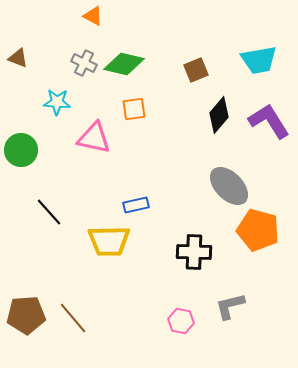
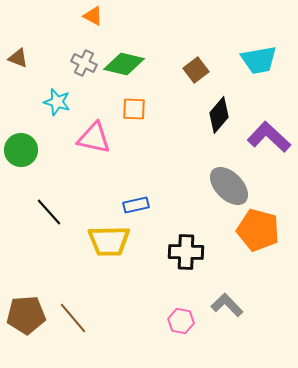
brown square: rotated 15 degrees counterclockwise
cyan star: rotated 12 degrees clockwise
orange square: rotated 10 degrees clockwise
purple L-shape: moved 16 px down; rotated 15 degrees counterclockwise
black cross: moved 8 px left
gray L-shape: moved 3 px left, 1 px up; rotated 60 degrees clockwise
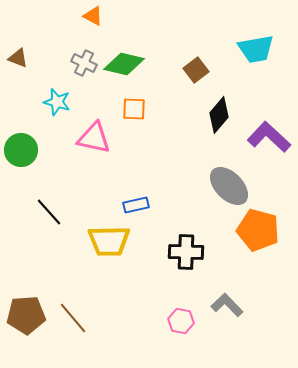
cyan trapezoid: moved 3 px left, 11 px up
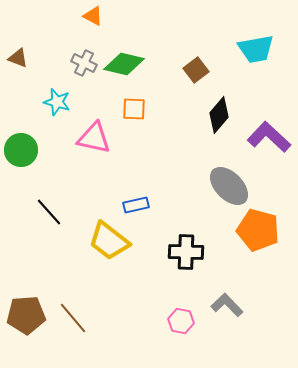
yellow trapezoid: rotated 39 degrees clockwise
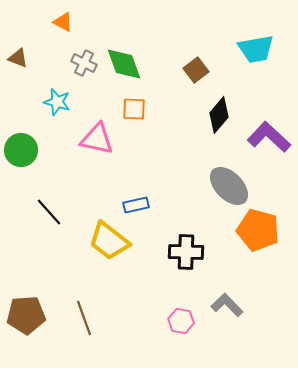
orange triangle: moved 30 px left, 6 px down
green diamond: rotated 57 degrees clockwise
pink triangle: moved 3 px right, 1 px down
brown line: moved 11 px right; rotated 20 degrees clockwise
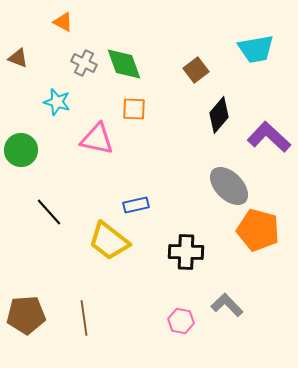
brown line: rotated 12 degrees clockwise
